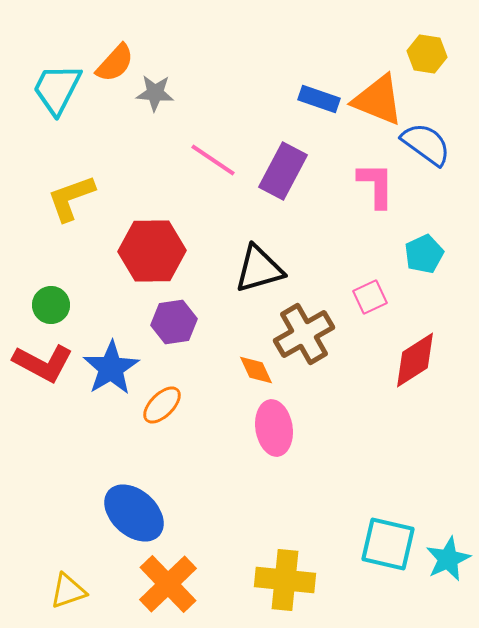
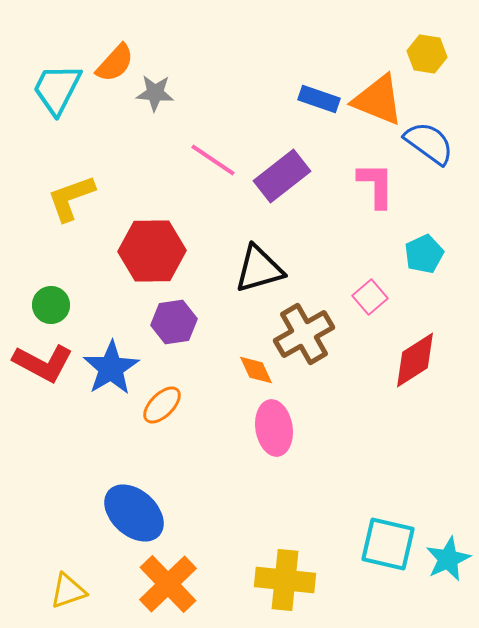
blue semicircle: moved 3 px right, 1 px up
purple rectangle: moved 1 px left, 5 px down; rotated 24 degrees clockwise
pink square: rotated 16 degrees counterclockwise
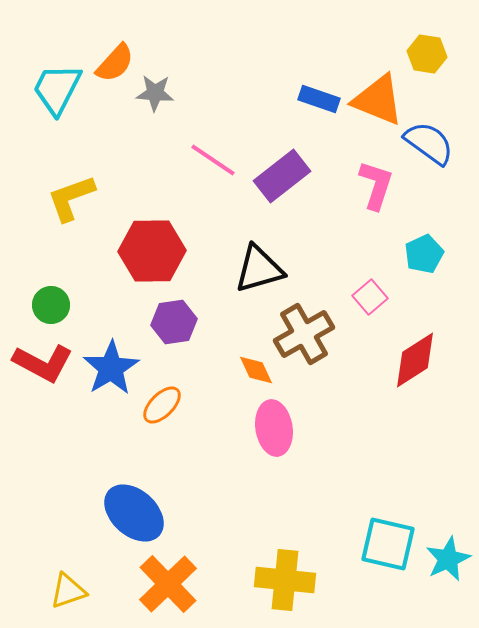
pink L-shape: rotated 18 degrees clockwise
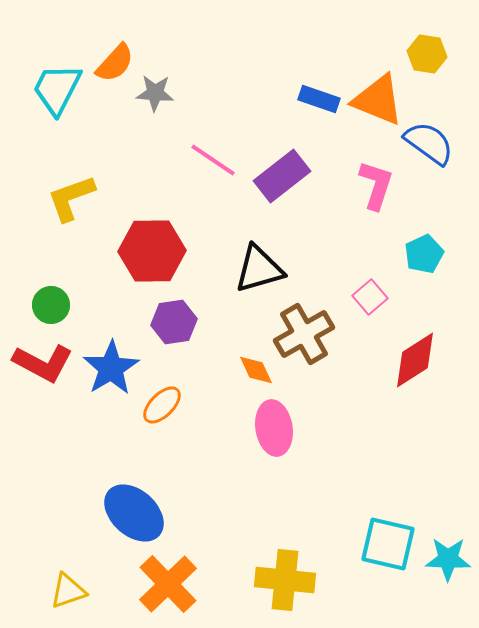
cyan star: rotated 27 degrees clockwise
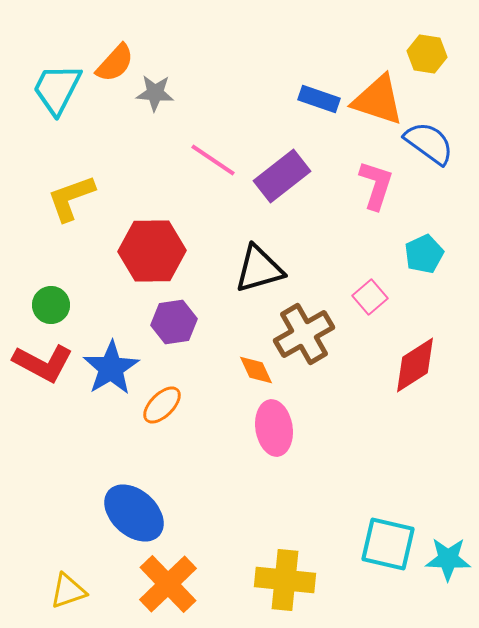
orange triangle: rotated 4 degrees counterclockwise
red diamond: moved 5 px down
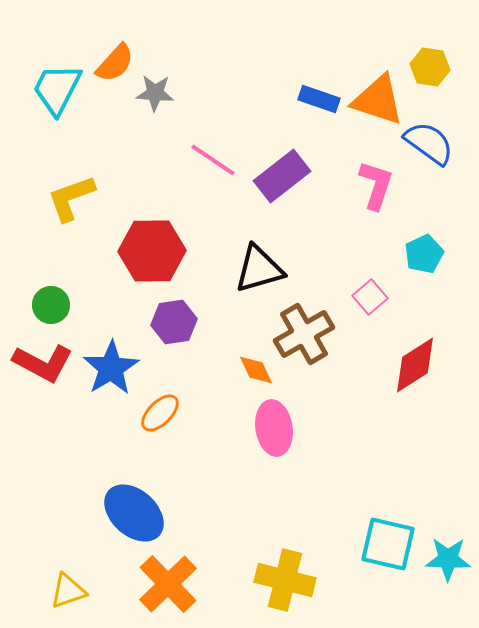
yellow hexagon: moved 3 px right, 13 px down
orange ellipse: moved 2 px left, 8 px down
yellow cross: rotated 8 degrees clockwise
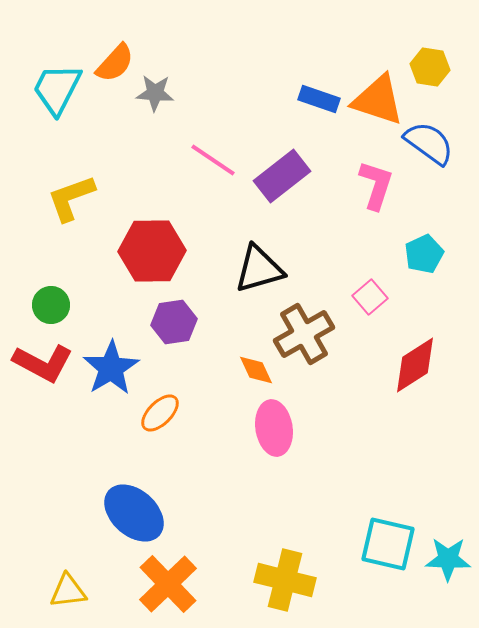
yellow triangle: rotated 12 degrees clockwise
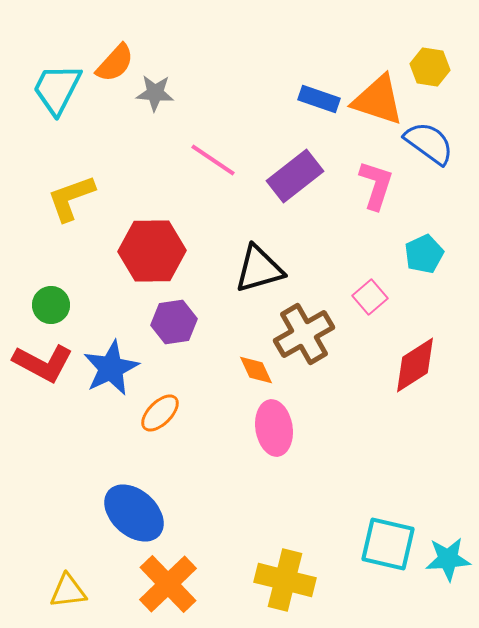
purple rectangle: moved 13 px right
blue star: rotated 6 degrees clockwise
cyan star: rotated 6 degrees counterclockwise
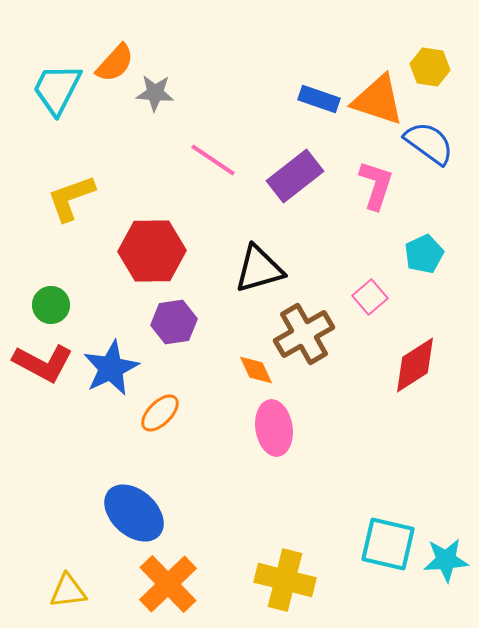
cyan star: moved 2 px left, 1 px down
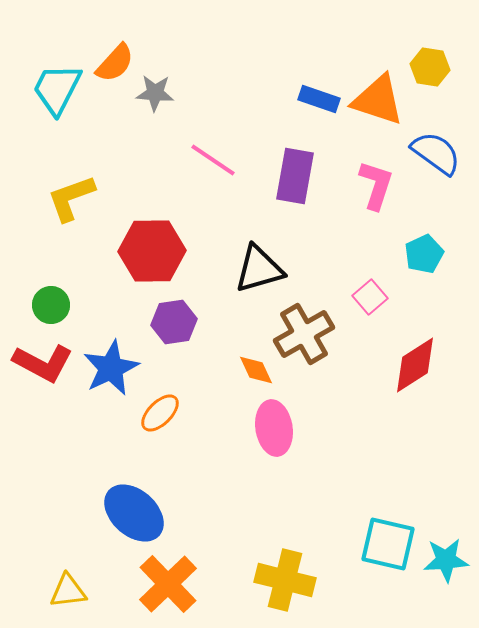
blue semicircle: moved 7 px right, 10 px down
purple rectangle: rotated 42 degrees counterclockwise
